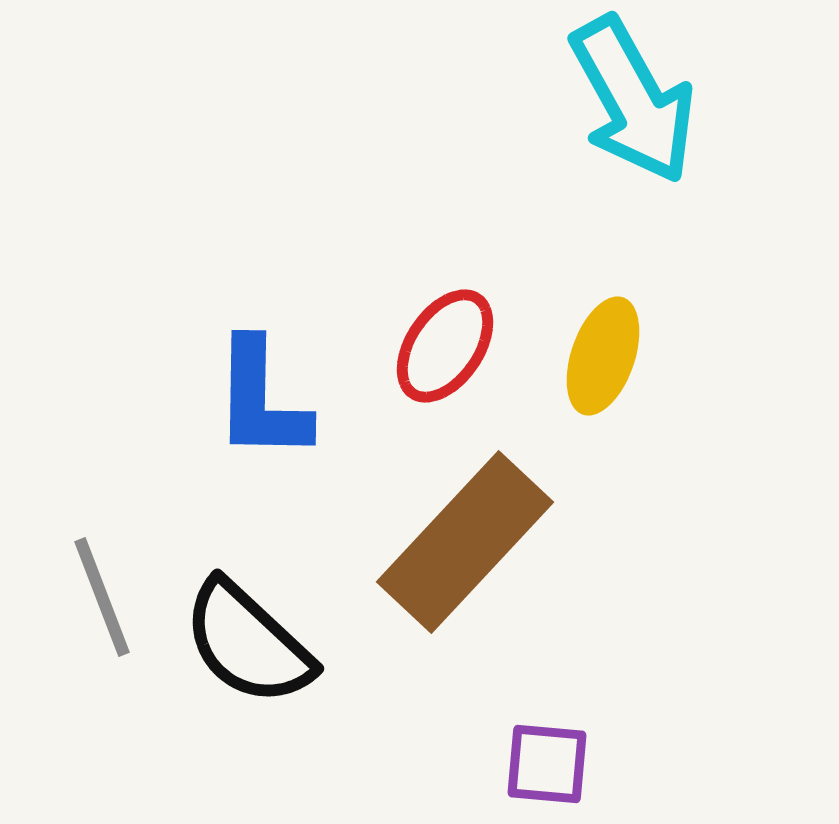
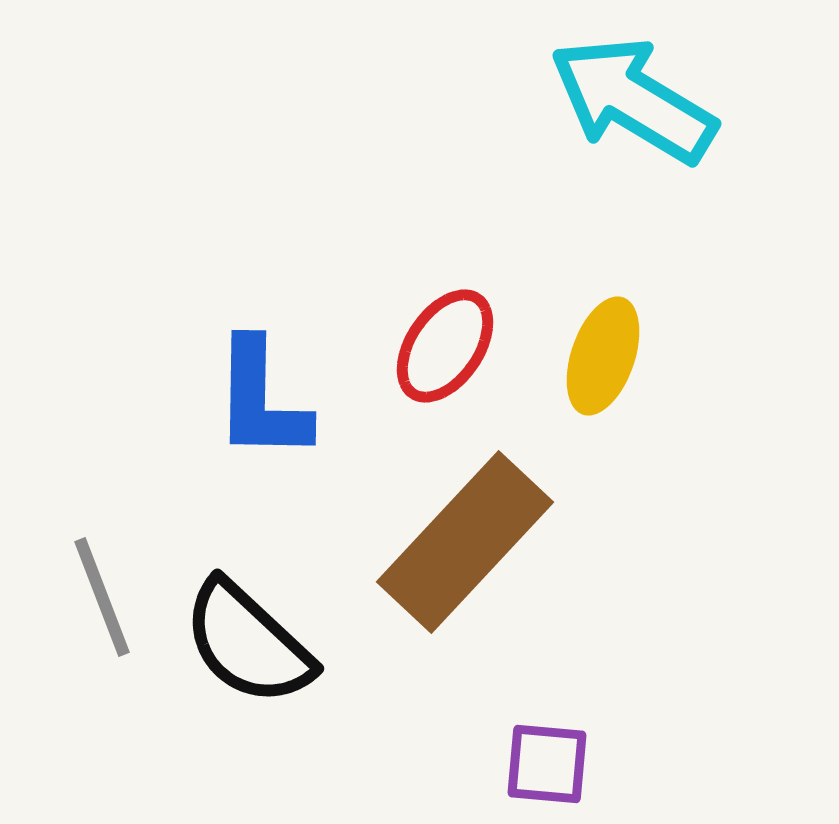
cyan arrow: rotated 150 degrees clockwise
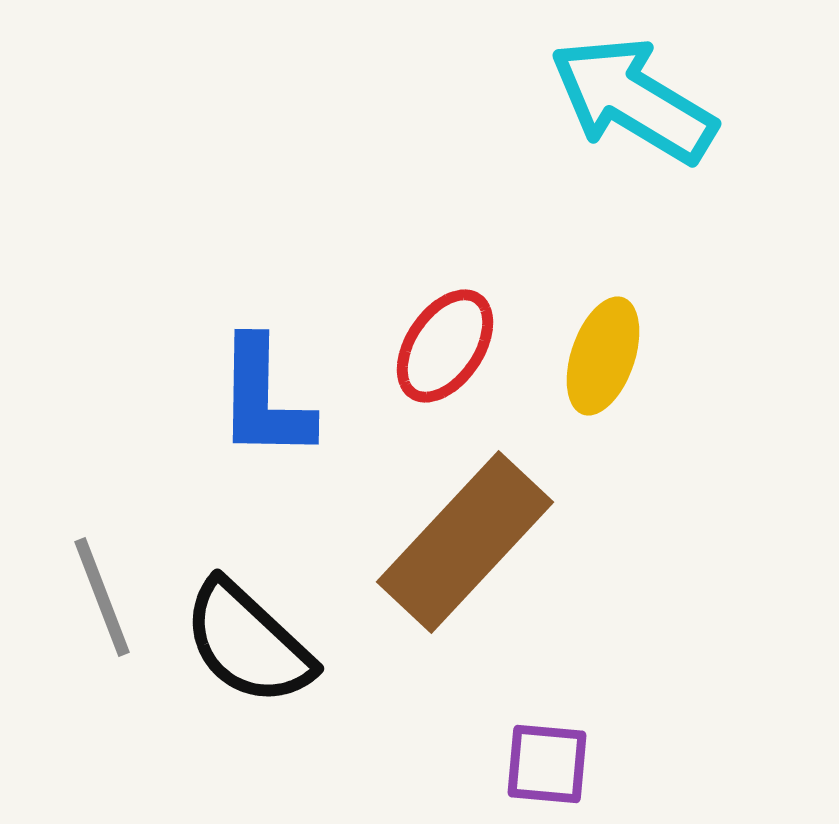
blue L-shape: moved 3 px right, 1 px up
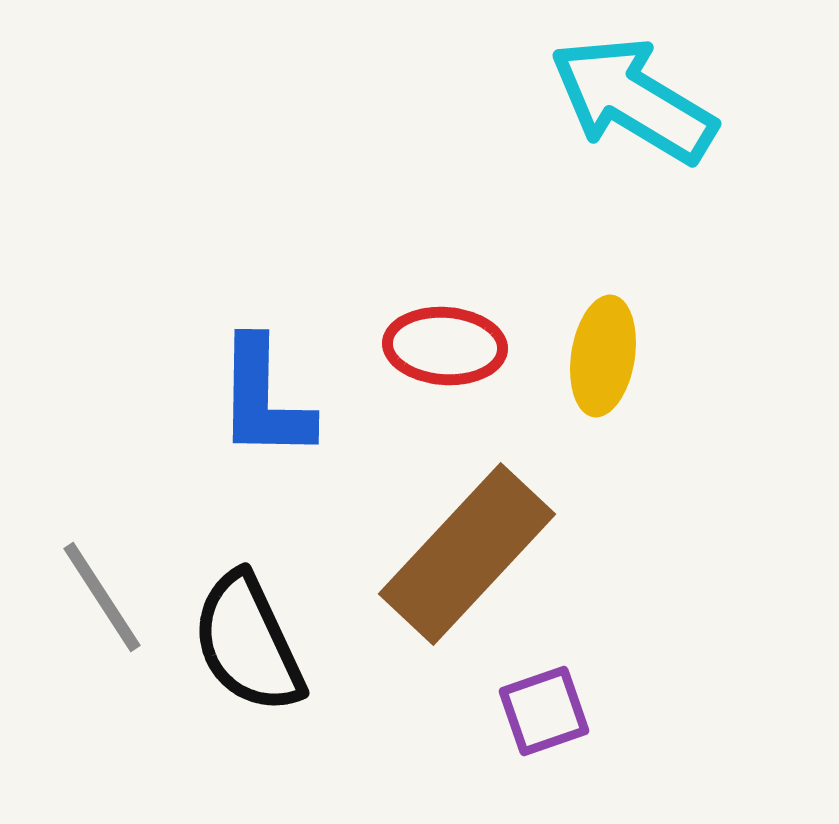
red ellipse: rotated 60 degrees clockwise
yellow ellipse: rotated 10 degrees counterclockwise
brown rectangle: moved 2 px right, 12 px down
gray line: rotated 12 degrees counterclockwise
black semicircle: rotated 22 degrees clockwise
purple square: moved 3 px left, 53 px up; rotated 24 degrees counterclockwise
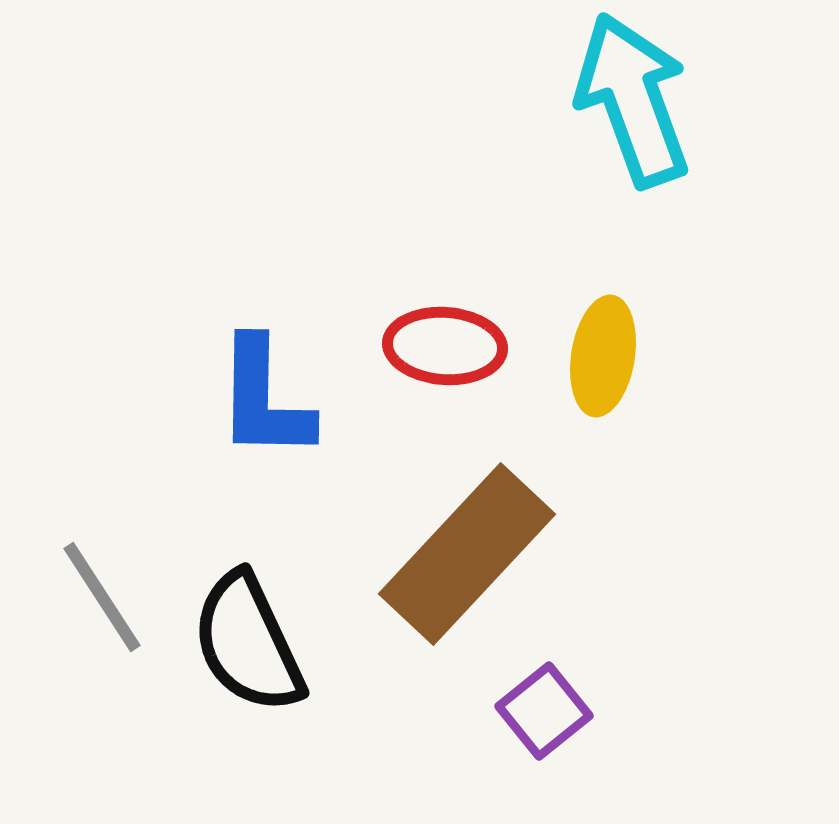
cyan arrow: rotated 39 degrees clockwise
purple square: rotated 20 degrees counterclockwise
